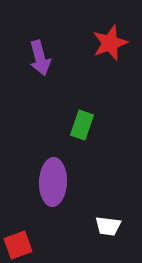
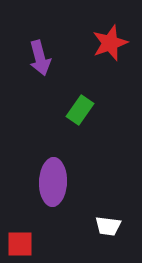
green rectangle: moved 2 px left, 15 px up; rotated 16 degrees clockwise
red square: moved 2 px right, 1 px up; rotated 20 degrees clockwise
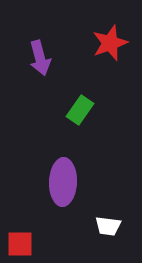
purple ellipse: moved 10 px right
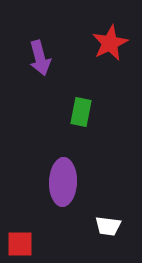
red star: rotated 6 degrees counterclockwise
green rectangle: moved 1 px right, 2 px down; rotated 24 degrees counterclockwise
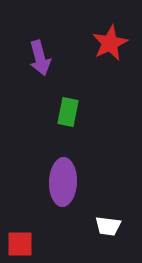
green rectangle: moved 13 px left
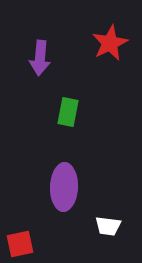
purple arrow: rotated 20 degrees clockwise
purple ellipse: moved 1 px right, 5 px down
red square: rotated 12 degrees counterclockwise
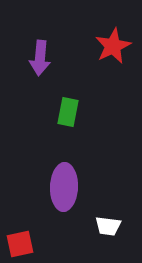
red star: moved 3 px right, 3 px down
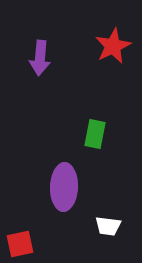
green rectangle: moved 27 px right, 22 px down
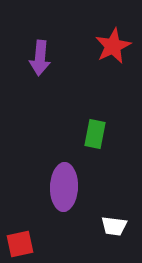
white trapezoid: moved 6 px right
